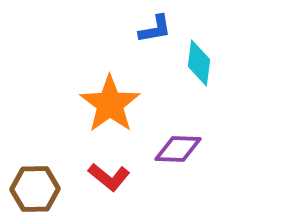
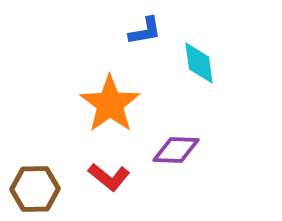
blue L-shape: moved 10 px left, 2 px down
cyan diamond: rotated 15 degrees counterclockwise
purple diamond: moved 2 px left, 1 px down
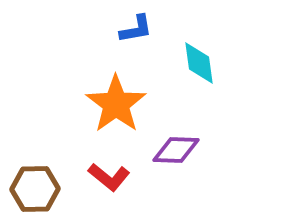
blue L-shape: moved 9 px left, 2 px up
orange star: moved 6 px right
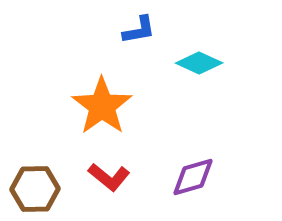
blue L-shape: moved 3 px right, 1 px down
cyan diamond: rotated 57 degrees counterclockwise
orange star: moved 14 px left, 2 px down
purple diamond: moved 17 px right, 27 px down; rotated 18 degrees counterclockwise
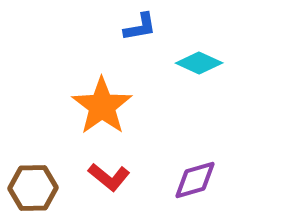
blue L-shape: moved 1 px right, 3 px up
purple diamond: moved 2 px right, 3 px down
brown hexagon: moved 2 px left, 1 px up
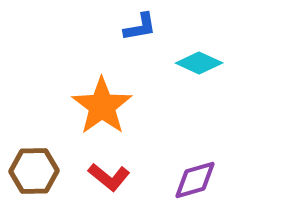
brown hexagon: moved 1 px right, 17 px up
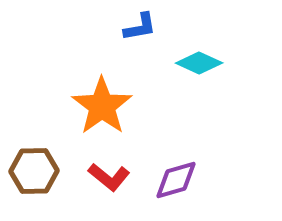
purple diamond: moved 19 px left
